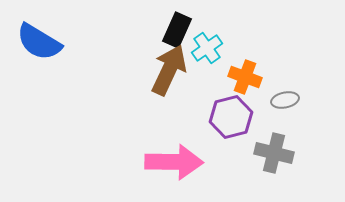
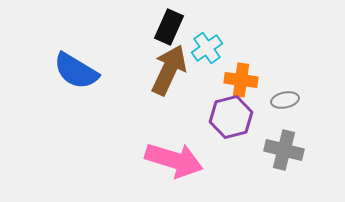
black rectangle: moved 8 px left, 3 px up
blue semicircle: moved 37 px right, 29 px down
orange cross: moved 4 px left, 3 px down; rotated 12 degrees counterclockwise
gray cross: moved 10 px right, 3 px up
pink arrow: moved 2 px up; rotated 16 degrees clockwise
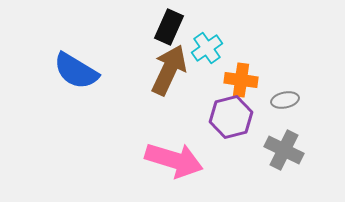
gray cross: rotated 12 degrees clockwise
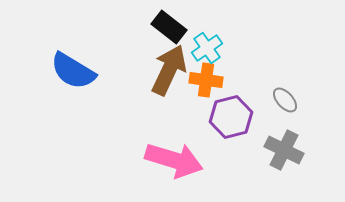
black rectangle: rotated 76 degrees counterclockwise
blue semicircle: moved 3 px left
orange cross: moved 35 px left
gray ellipse: rotated 60 degrees clockwise
